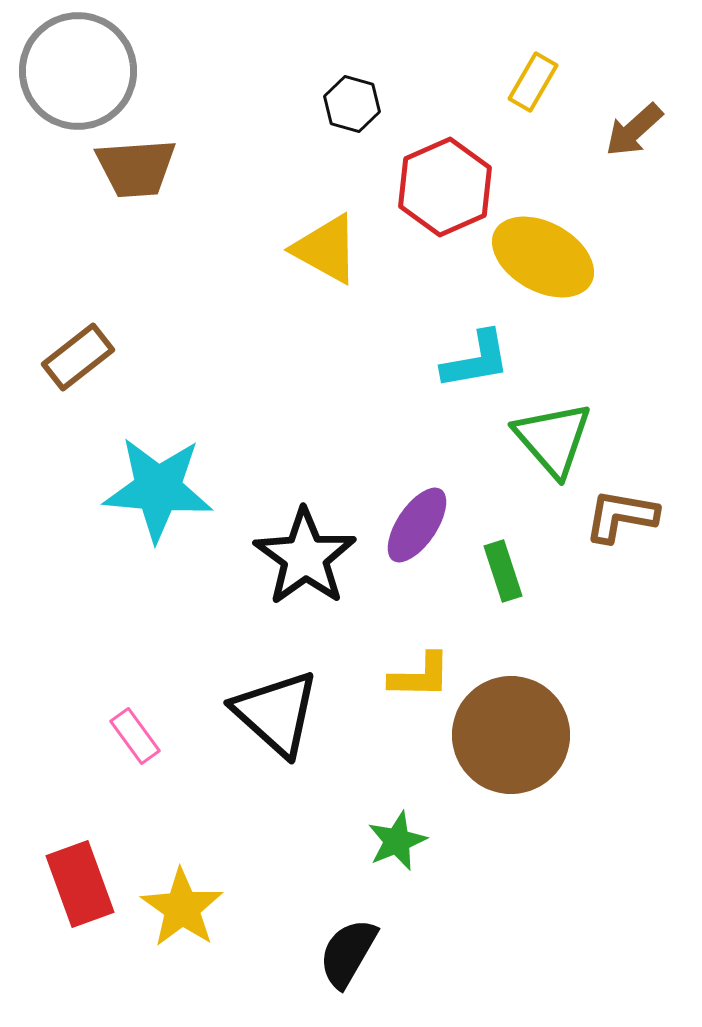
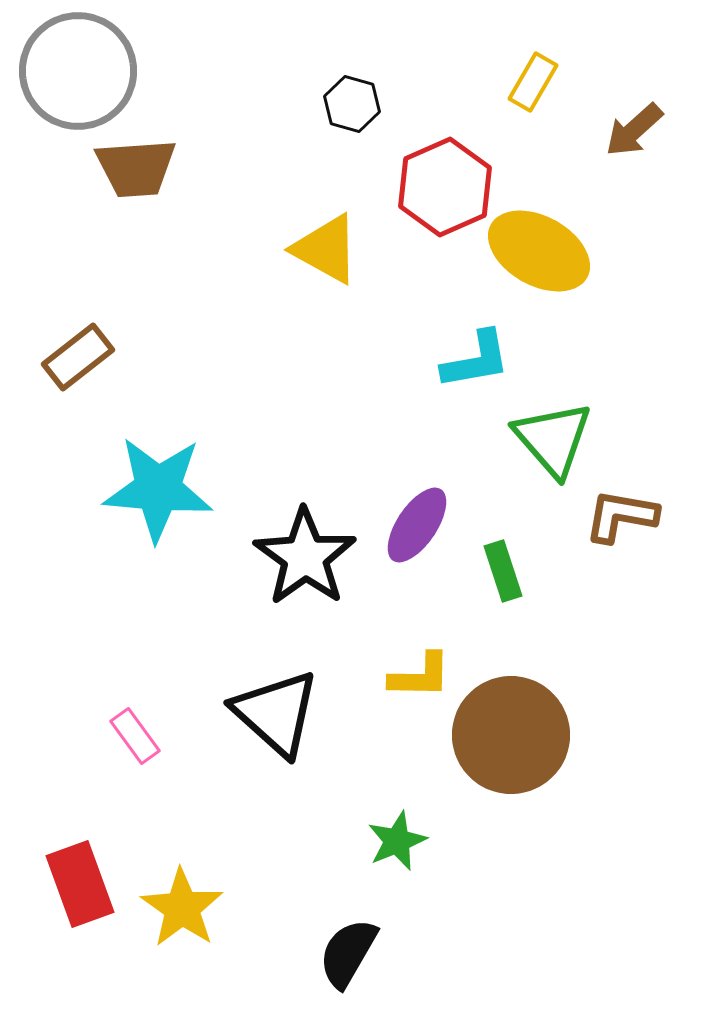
yellow ellipse: moved 4 px left, 6 px up
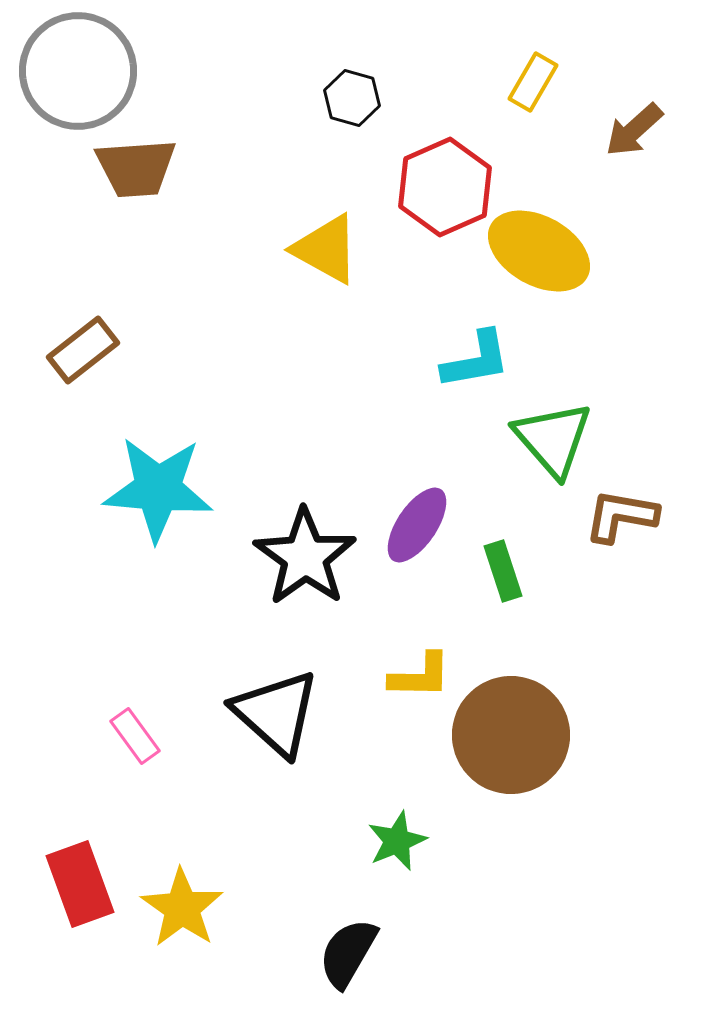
black hexagon: moved 6 px up
brown rectangle: moved 5 px right, 7 px up
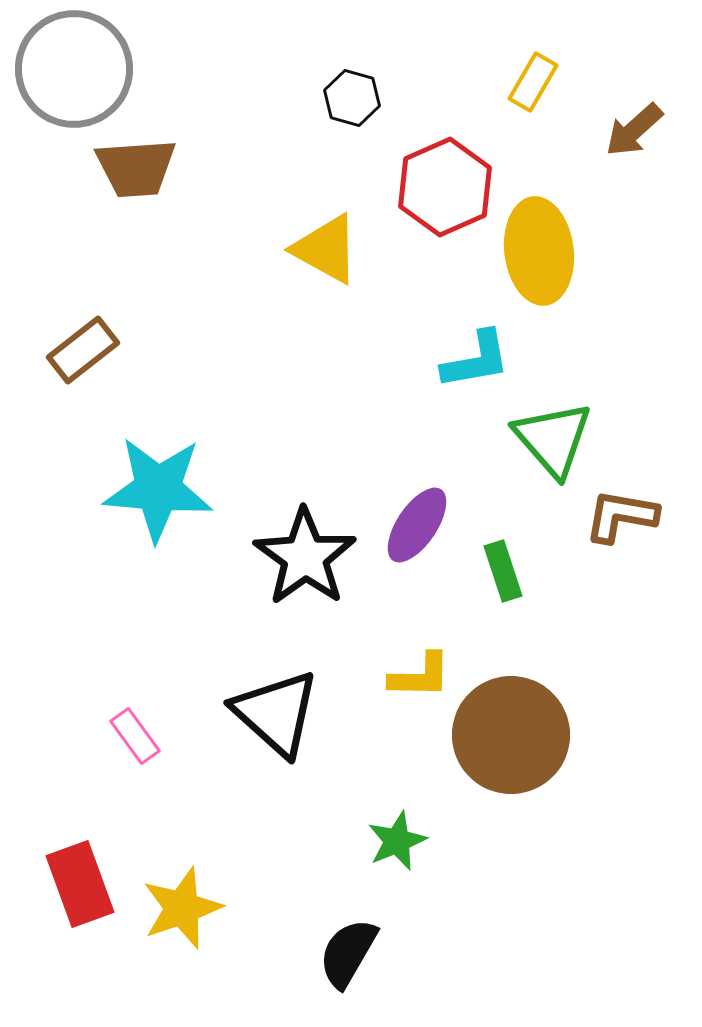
gray circle: moved 4 px left, 2 px up
yellow ellipse: rotated 54 degrees clockwise
yellow star: rotated 18 degrees clockwise
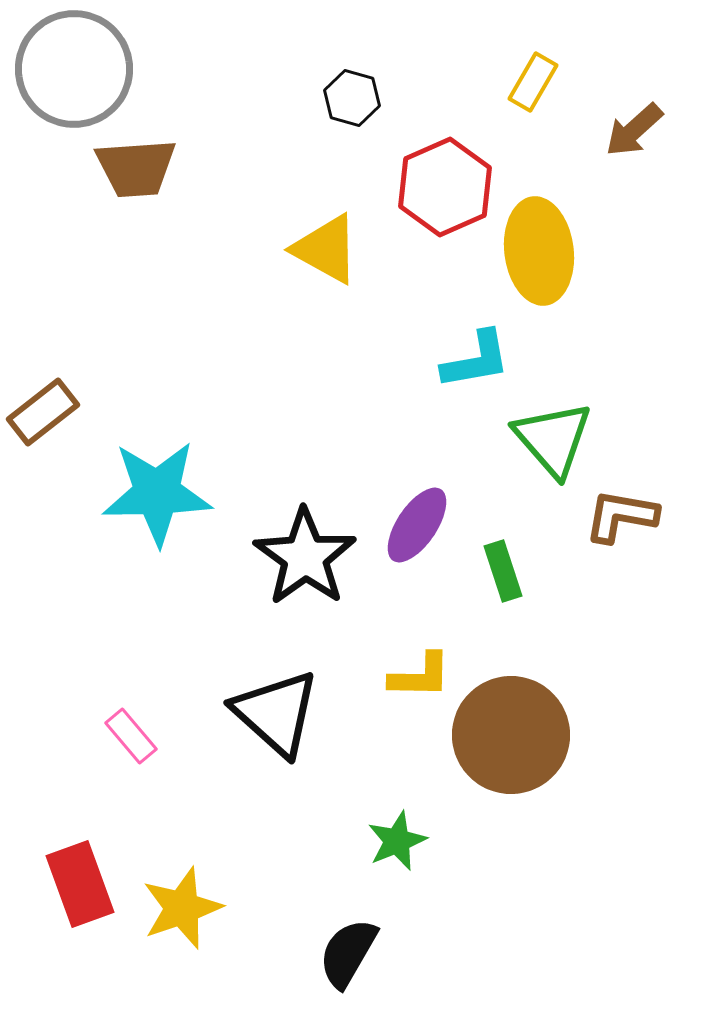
brown rectangle: moved 40 px left, 62 px down
cyan star: moved 1 px left, 4 px down; rotated 6 degrees counterclockwise
pink rectangle: moved 4 px left; rotated 4 degrees counterclockwise
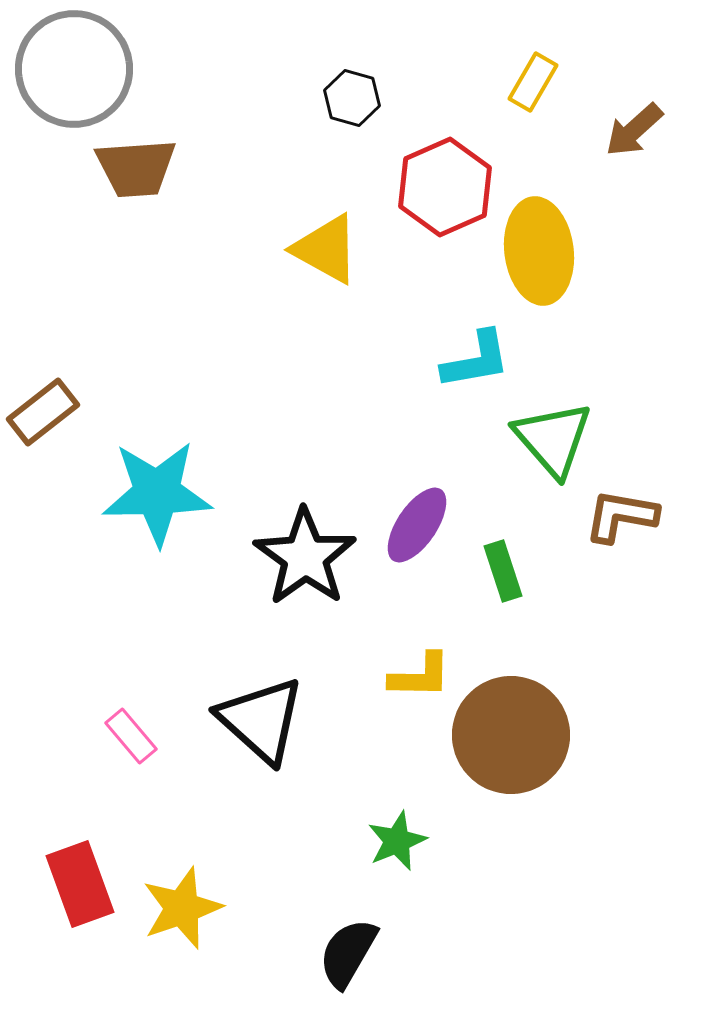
black triangle: moved 15 px left, 7 px down
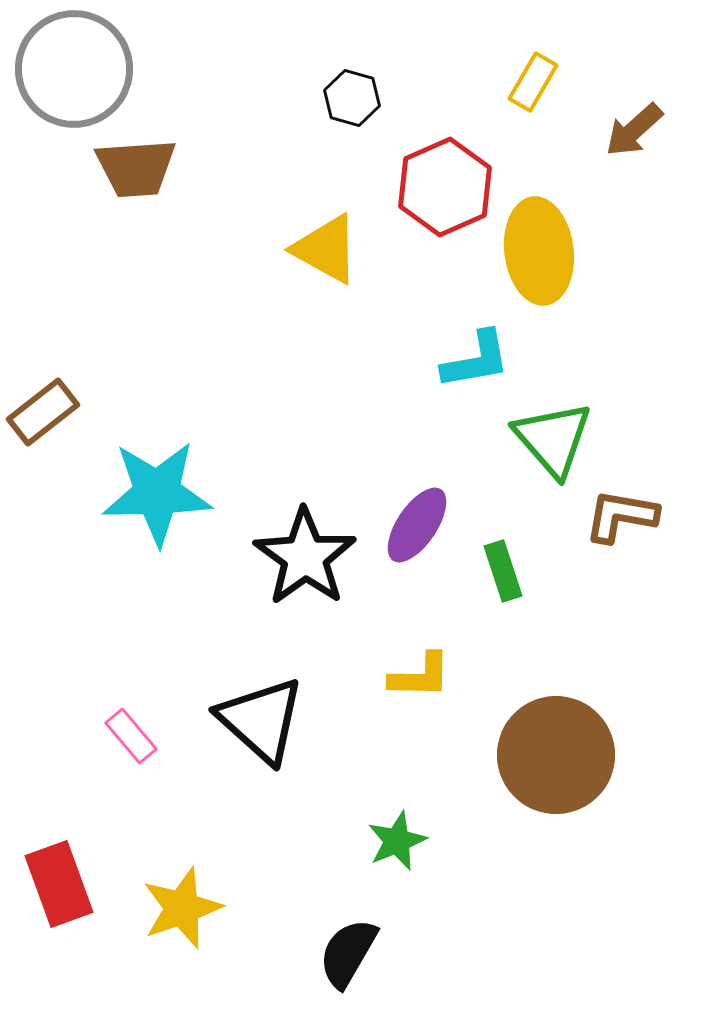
brown circle: moved 45 px right, 20 px down
red rectangle: moved 21 px left
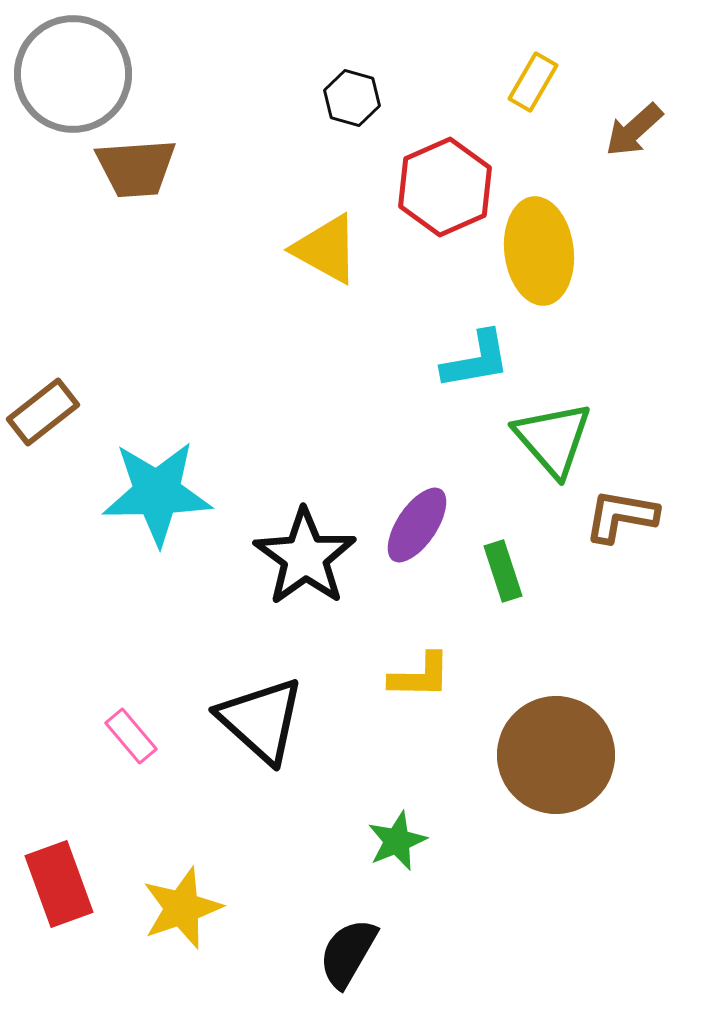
gray circle: moved 1 px left, 5 px down
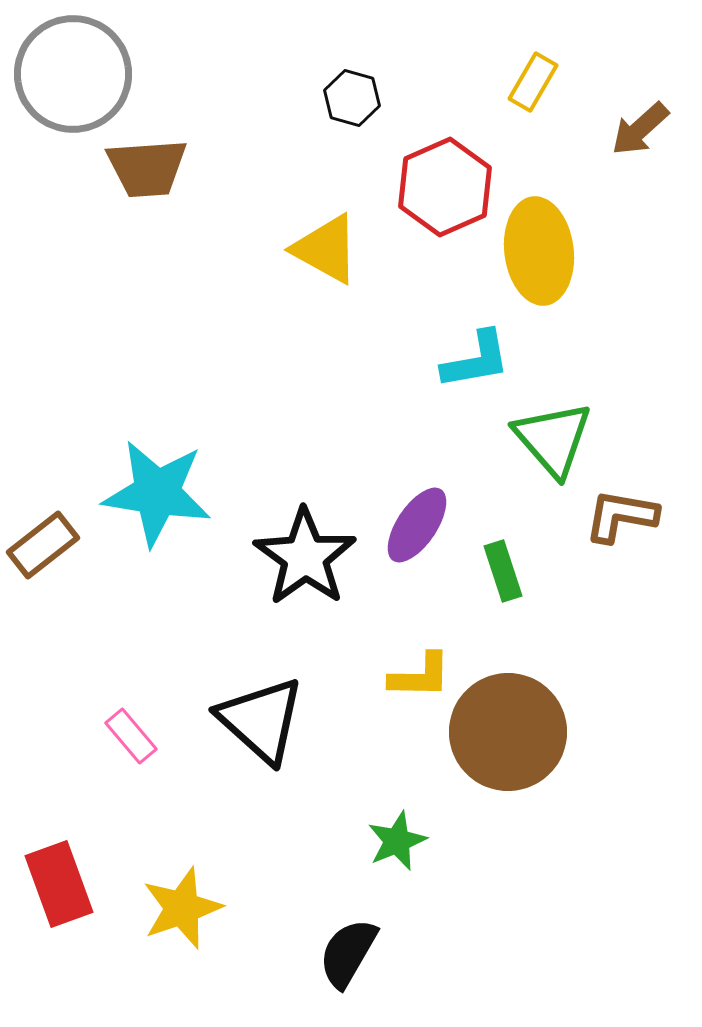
brown arrow: moved 6 px right, 1 px up
brown trapezoid: moved 11 px right
brown rectangle: moved 133 px down
cyan star: rotated 10 degrees clockwise
brown circle: moved 48 px left, 23 px up
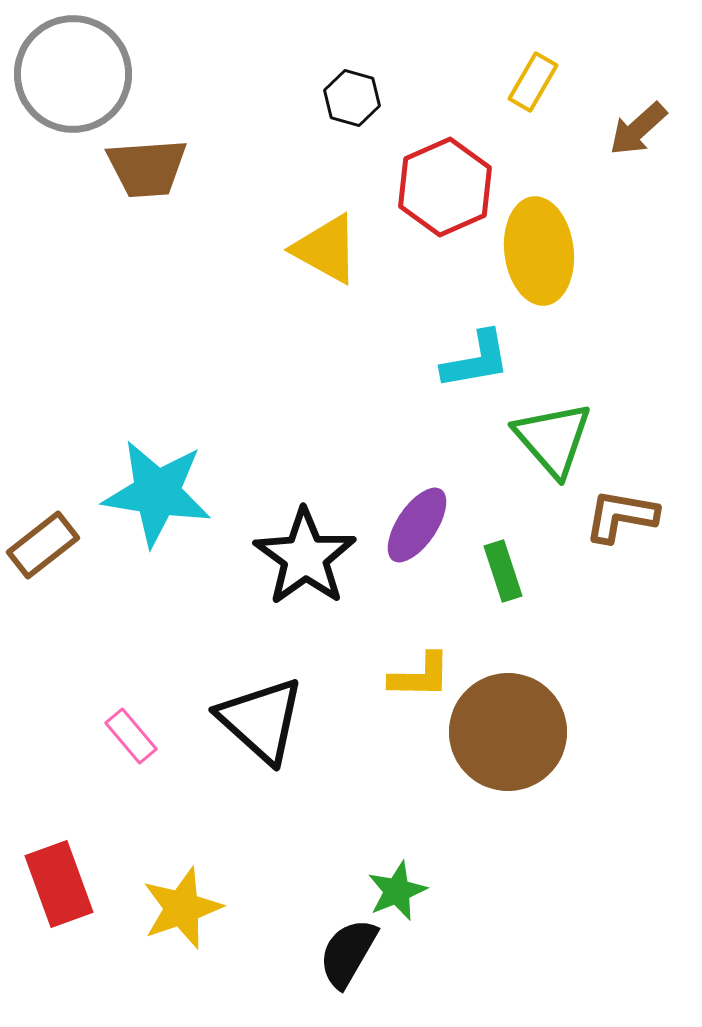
brown arrow: moved 2 px left
green star: moved 50 px down
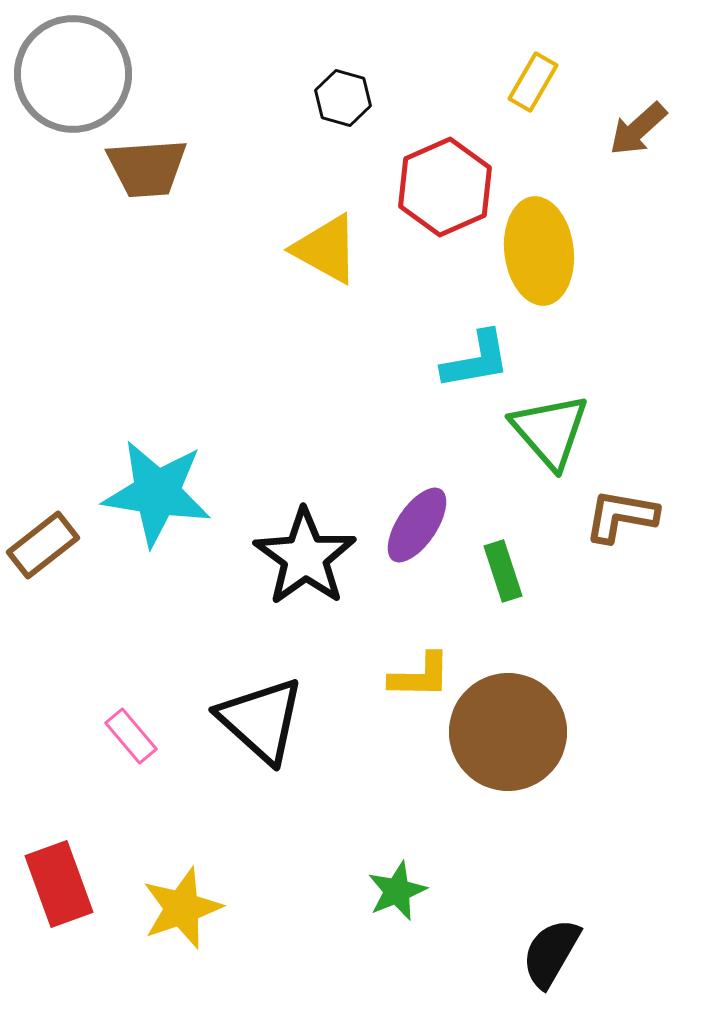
black hexagon: moved 9 px left
green triangle: moved 3 px left, 8 px up
black semicircle: moved 203 px right
